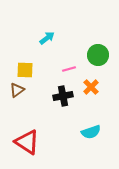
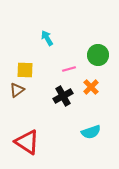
cyan arrow: rotated 84 degrees counterclockwise
black cross: rotated 18 degrees counterclockwise
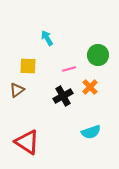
yellow square: moved 3 px right, 4 px up
orange cross: moved 1 px left
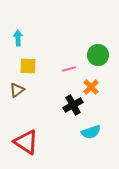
cyan arrow: moved 29 px left; rotated 28 degrees clockwise
orange cross: moved 1 px right
black cross: moved 10 px right, 9 px down
red triangle: moved 1 px left
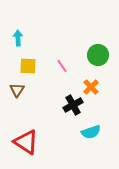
pink line: moved 7 px left, 3 px up; rotated 72 degrees clockwise
brown triangle: rotated 21 degrees counterclockwise
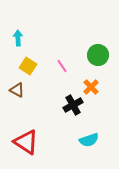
yellow square: rotated 30 degrees clockwise
brown triangle: rotated 35 degrees counterclockwise
cyan semicircle: moved 2 px left, 8 px down
